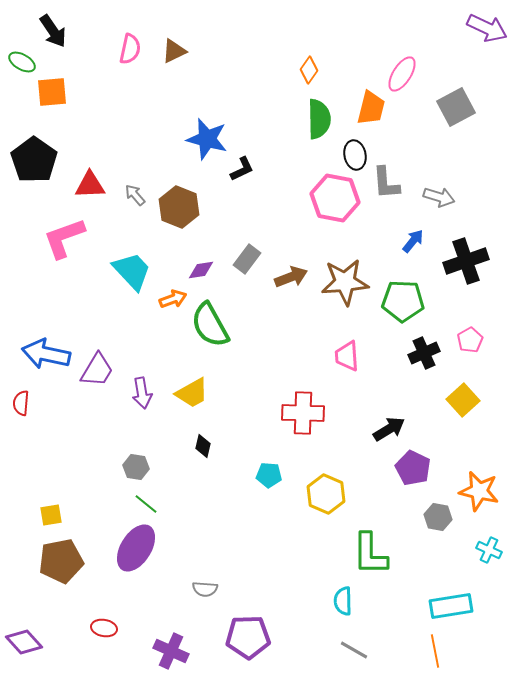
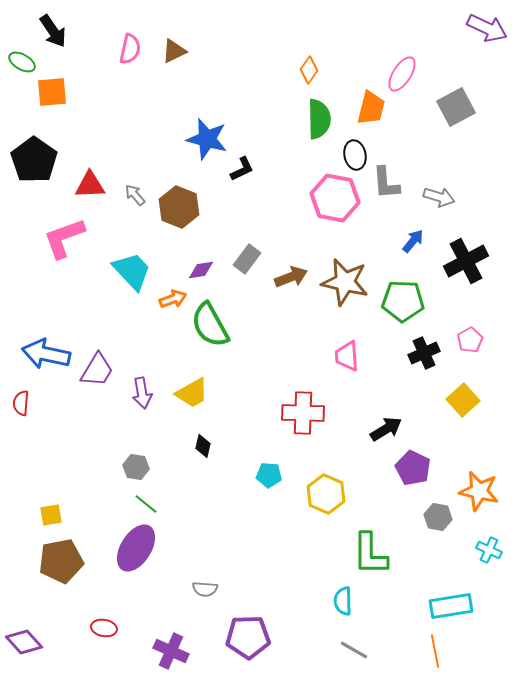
black cross at (466, 261): rotated 9 degrees counterclockwise
brown star at (345, 282): rotated 18 degrees clockwise
black arrow at (389, 429): moved 3 px left
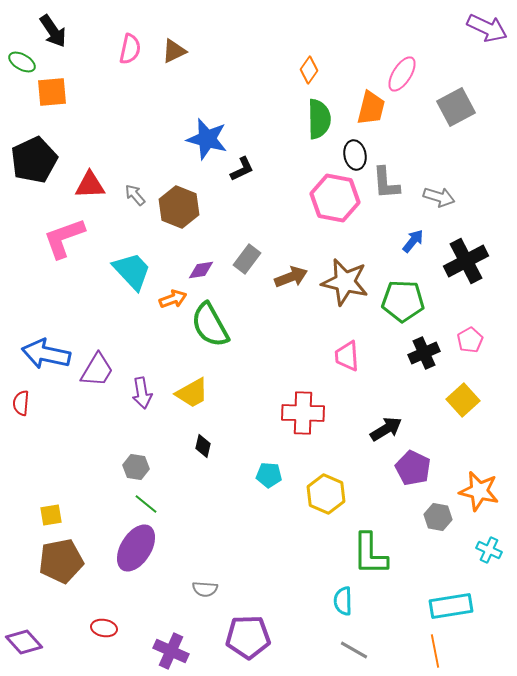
black pentagon at (34, 160): rotated 12 degrees clockwise
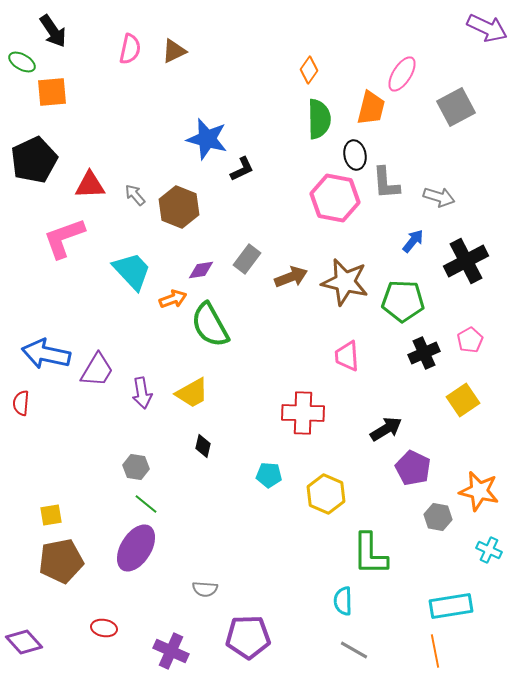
yellow square at (463, 400): rotated 8 degrees clockwise
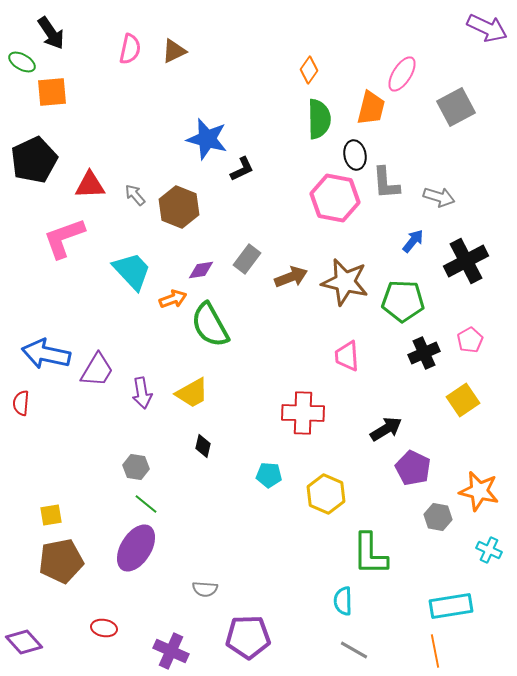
black arrow at (53, 31): moved 2 px left, 2 px down
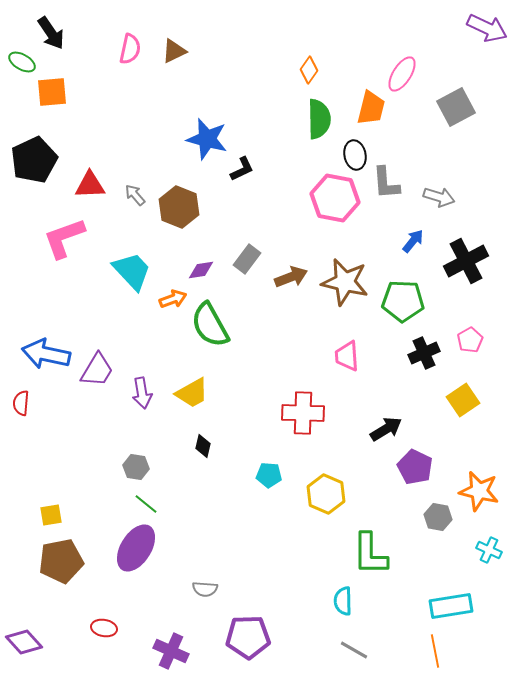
purple pentagon at (413, 468): moved 2 px right, 1 px up
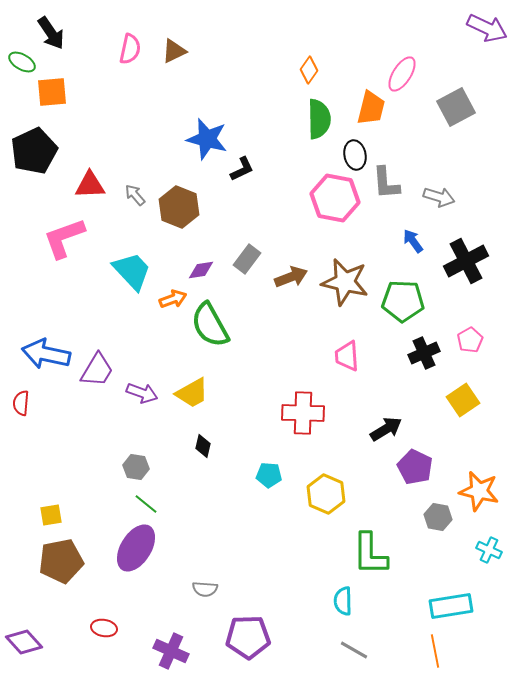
black pentagon at (34, 160): moved 9 px up
blue arrow at (413, 241): rotated 75 degrees counterclockwise
purple arrow at (142, 393): rotated 60 degrees counterclockwise
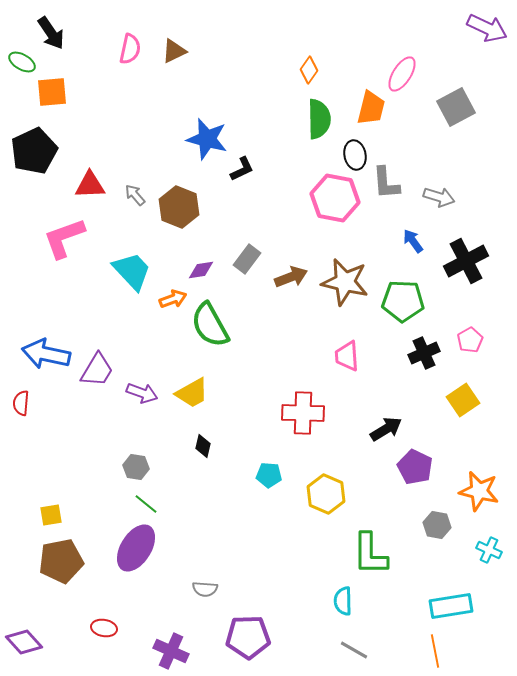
gray hexagon at (438, 517): moved 1 px left, 8 px down
